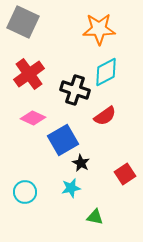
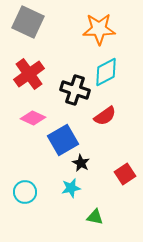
gray square: moved 5 px right
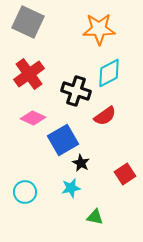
cyan diamond: moved 3 px right, 1 px down
black cross: moved 1 px right, 1 px down
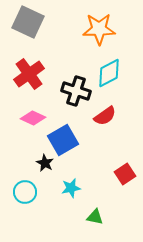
black star: moved 36 px left
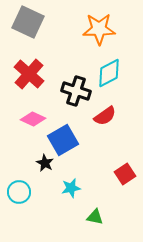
red cross: rotated 12 degrees counterclockwise
pink diamond: moved 1 px down
cyan circle: moved 6 px left
